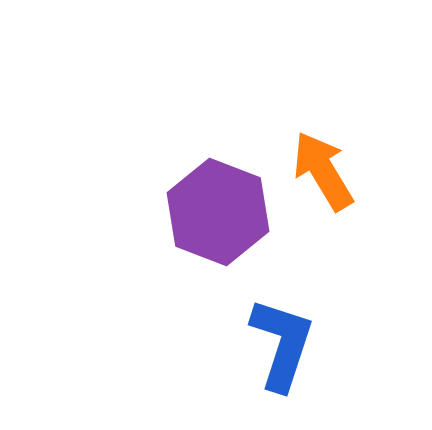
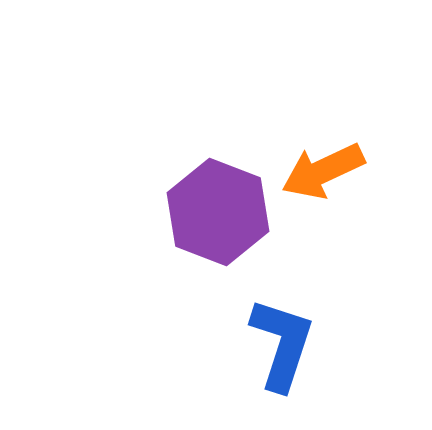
orange arrow: rotated 84 degrees counterclockwise
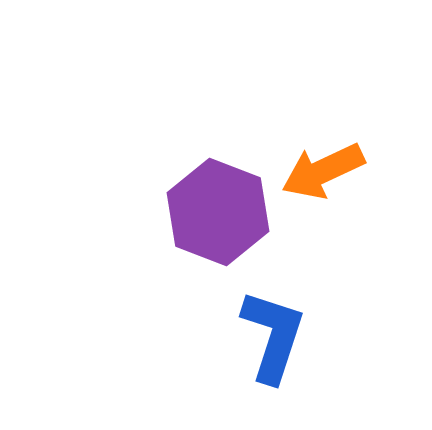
blue L-shape: moved 9 px left, 8 px up
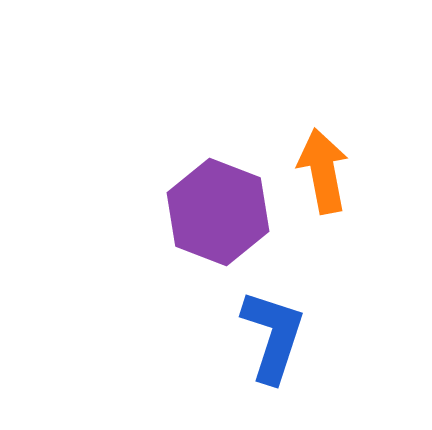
orange arrow: rotated 104 degrees clockwise
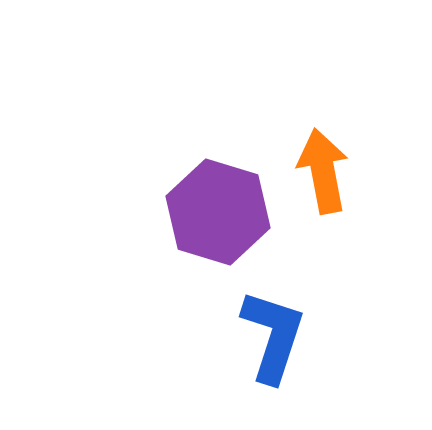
purple hexagon: rotated 4 degrees counterclockwise
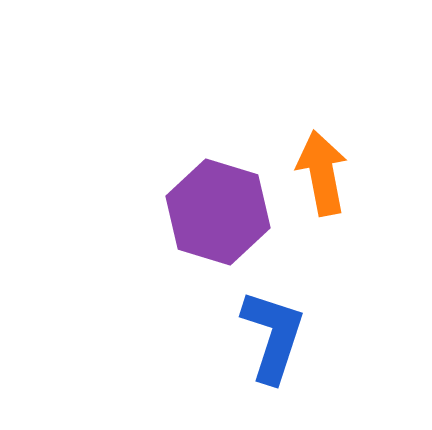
orange arrow: moved 1 px left, 2 px down
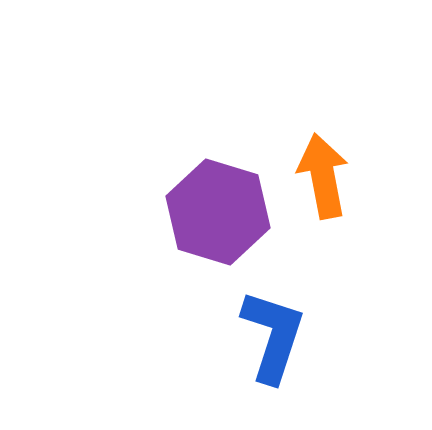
orange arrow: moved 1 px right, 3 px down
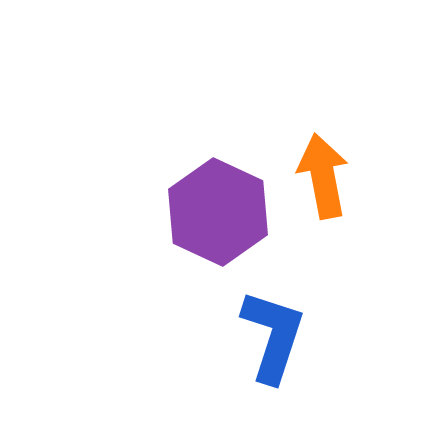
purple hexagon: rotated 8 degrees clockwise
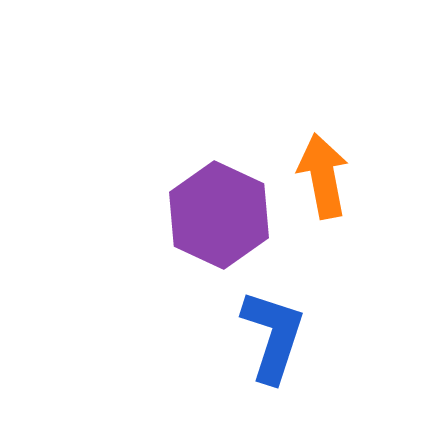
purple hexagon: moved 1 px right, 3 px down
